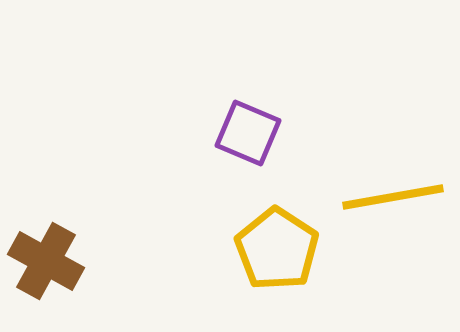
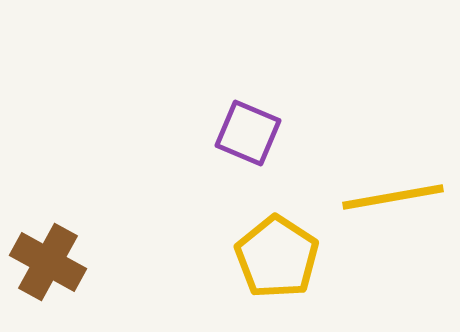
yellow pentagon: moved 8 px down
brown cross: moved 2 px right, 1 px down
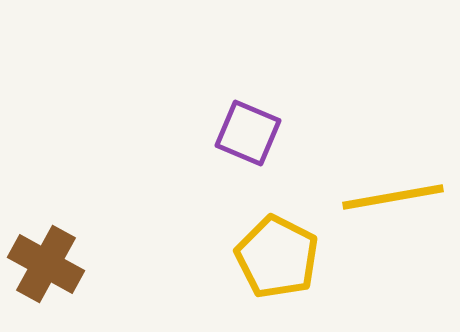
yellow pentagon: rotated 6 degrees counterclockwise
brown cross: moved 2 px left, 2 px down
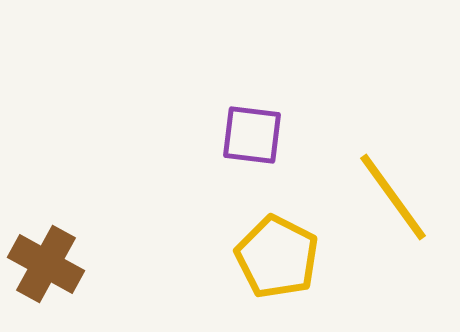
purple square: moved 4 px right, 2 px down; rotated 16 degrees counterclockwise
yellow line: rotated 64 degrees clockwise
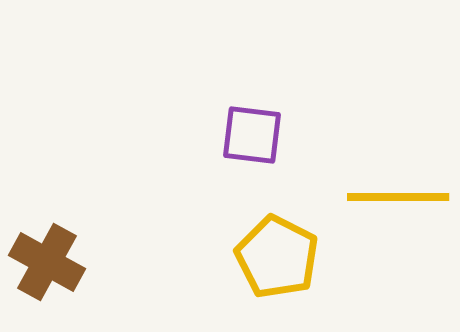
yellow line: moved 5 px right; rotated 54 degrees counterclockwise
brown cross: moved 1 px right, 2 px up
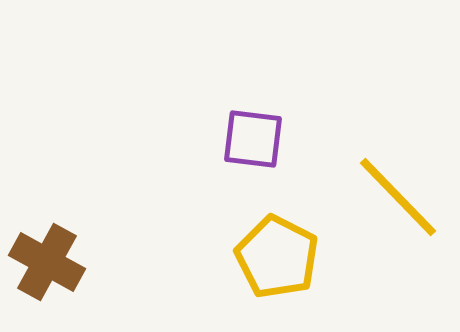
purple square: moved 1 px right, 4 px down
yellow line: rotated 46 degrees clockwise
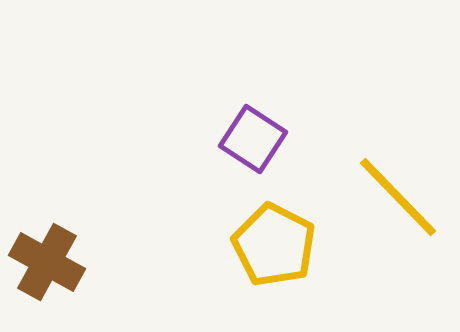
purple square: rotated 26 degrees clockwise
yellow pentagon: moved 3 px left, 12 px up
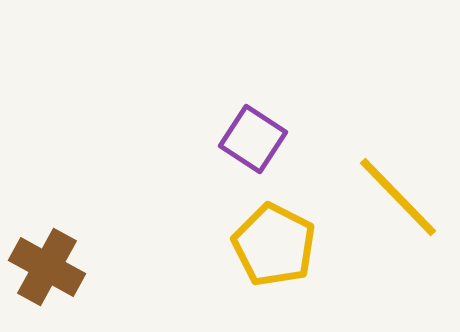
brown cross: moved 5 px down
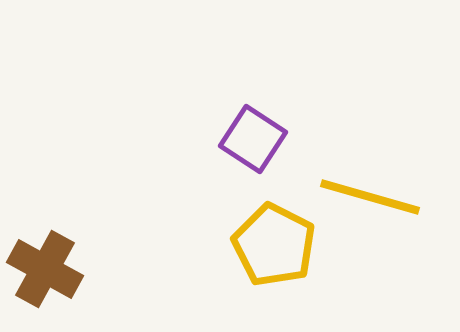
yellow line: moved 28 px left; rotated 30 degrees counterclockwise
brown cross: moved 2 px left, 2 px down
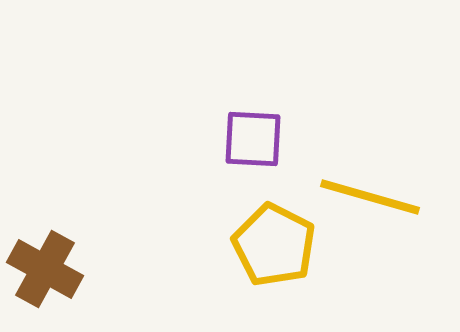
purple square: rotated 30 degrees counterclockwise
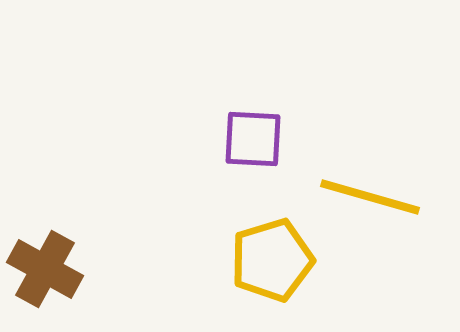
yellow pentagon: moved 2 px left, 15 px down; rotated 28 degrees clockwise
